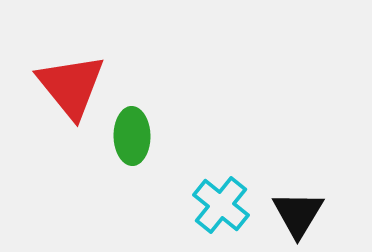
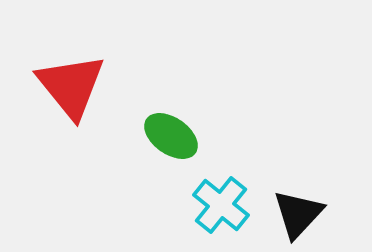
green ellipse: moved 39 px right; rotated 54 degrees counterclockwise
black triangle: rotated 12 degrees clockwise
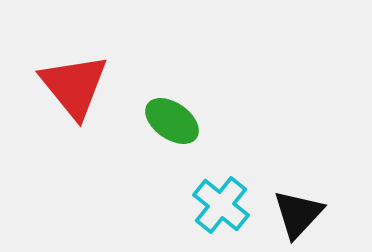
red triangle: moved 3 px right
green ellipse: moved 1 px right, 15 px up
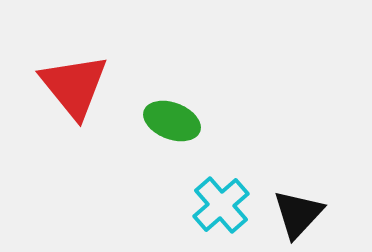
green ellipse: rotated 14 degrees counterclockwise
cyan cross: rotated 10 degrees clockwise
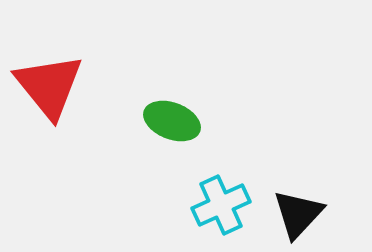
red triangle: moved 25 px left
cyan cross: rotated 16 degrees clockwise
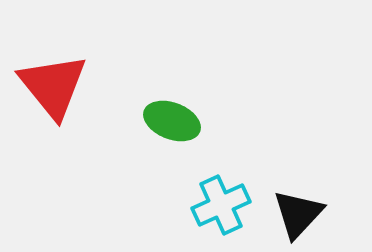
red triangle: moved 4 px right
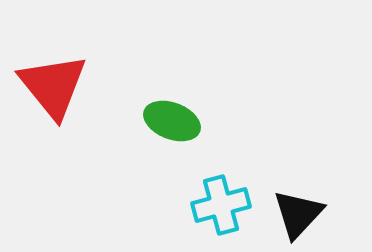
cyan cross: rotated 10 degrees clockwise
